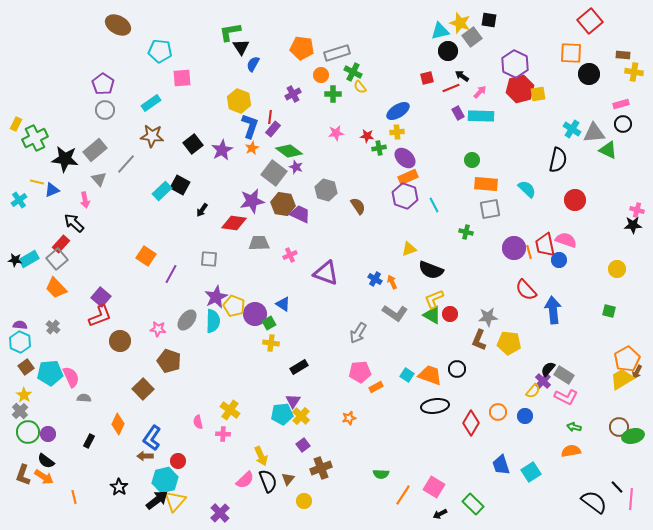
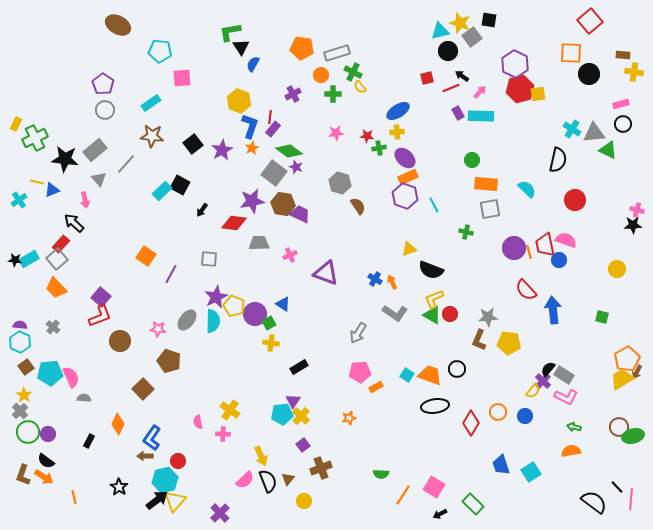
gray hexagon at (326, 190): moved 14 px right, 7 px up
green square at (609, 311): moved 7 px left, 6 px down
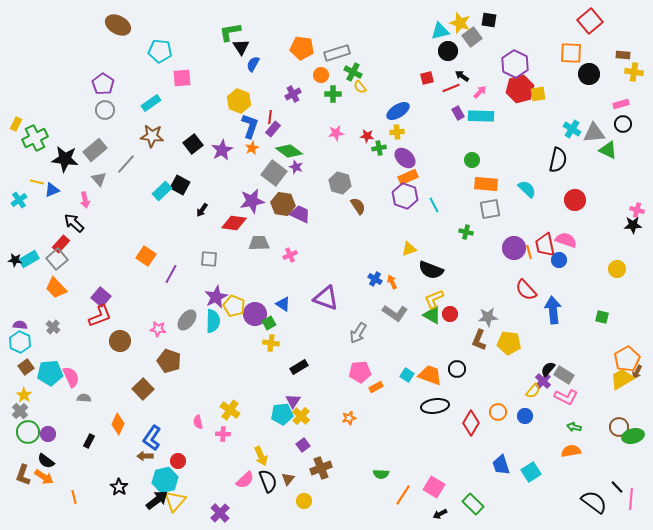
purple triangle at (326, 273): moved 25 px down
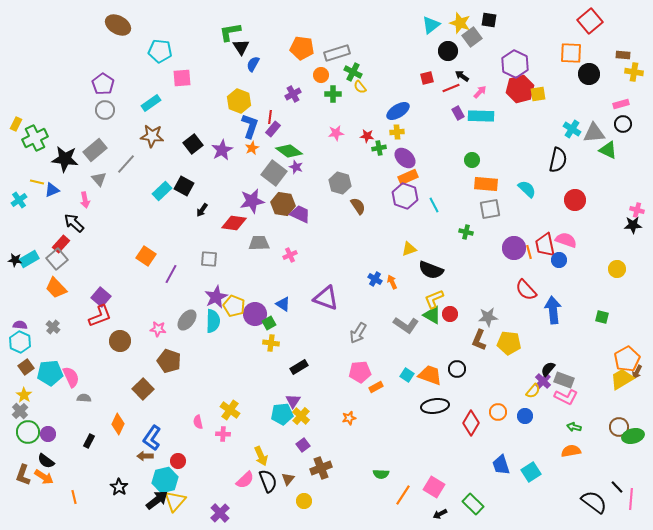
cyan triangle at (440, 31): moved 9 px left, 6 px up; rotated 24 degrees counterclockwise
black square at (180, 185): moved 4 px right, 1 px down
gray L-shape at (395, 313): moved 11 px right, 12 px down
gray rectangle at (564, 375): moved 5 px down; rotated 12 degrees counterclockwise
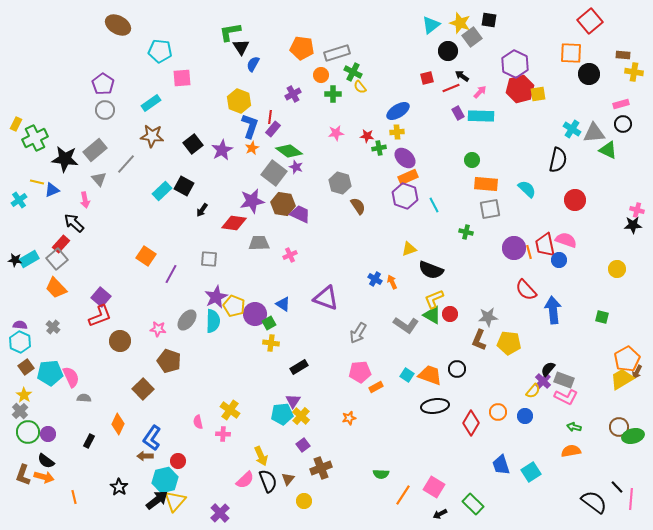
orange arrow at (44, 477): rotated 18 degrees counterclockwise
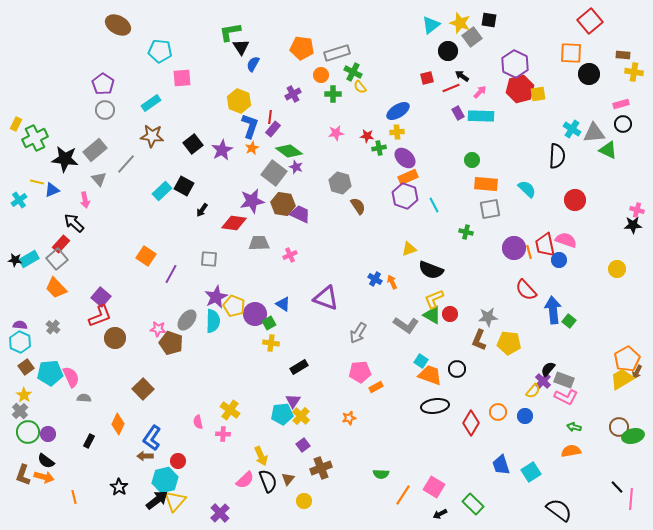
black semicircle at (558, 160): moved 1 px left, 4 px up; rotated 10 degrees counterclockwise
green square at (602, 317): moved 33 px left, 4 px down; rotated 24 degrees clockwise
brown circle at (120, 341): moved 5 px left, 3 px up
brown pentagon at (169, 361): moved 2 px right, 18 px up
cyan square at (407, 375): moved 14 px right, 14 px up
black semicircle at (594, 502): moved 35 px left, 8 px down
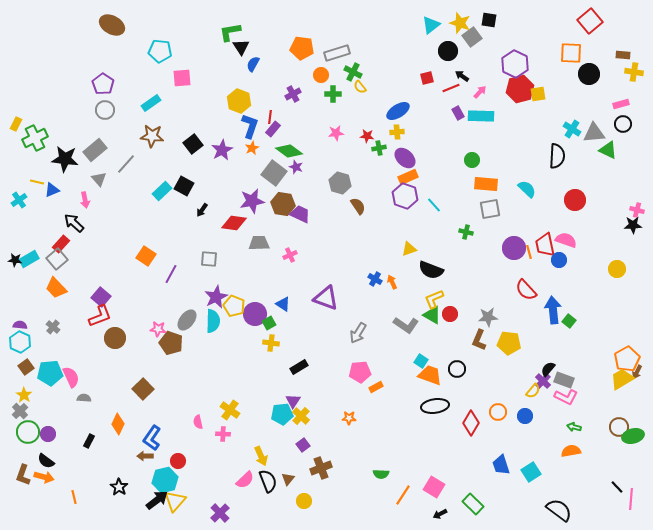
brown ellipse at (118, 25): moved 6 px left
cyan line at (434, 205): rotated 14 degrees counterclockwise
orange star at (349, 418): rotated 16 degrees clockwise
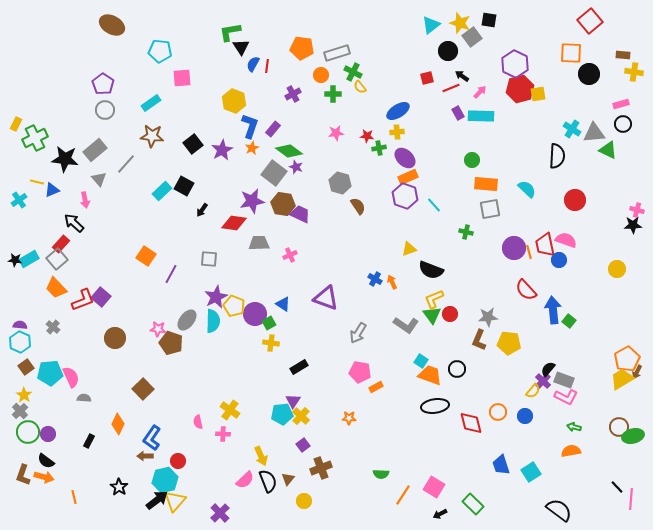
yellow hexagon at (239, 101): moved 5 px left
red line at (270, 117): moved 3 px left, 51 px up
green triangle at (432, 315): rotated 24 degrees clockwise
red L-shape at (100, 316): moved 17 px left, 16 px up
pink pentagon at (360, 372): rotated 15 degrees clockwise
red diamond at (471, 423): rotated 45 degrees counterclockwise
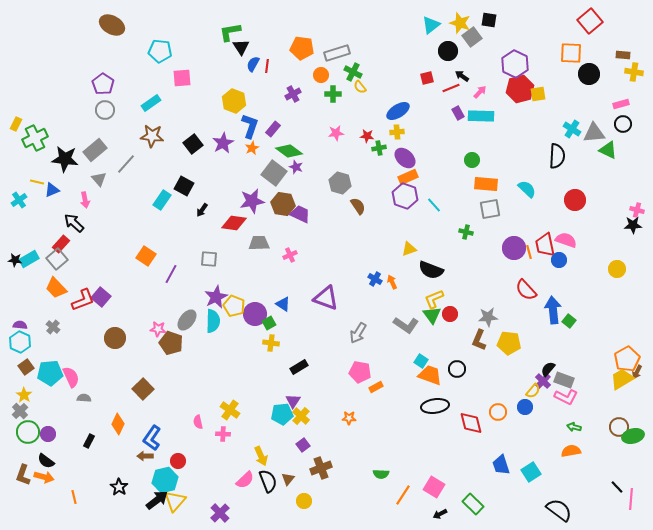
purple star at (222, 150): moved 1 px right, 7 px up
cyan rectangle at (162, 191): moved 9 px down; rotated 12 degrees counterclockwise
blue circle at (525, 416): moved 9 px up
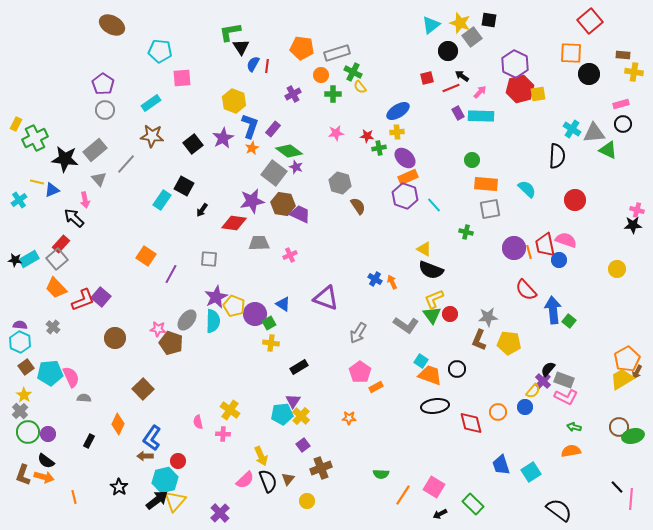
purple star at (223, 143): moved 5 px up
black arrow at (74, 223): moved 5 px up
yellow triangle at (409, 249): moved 15 px right; rotated 49 degrees clockwise
pink pentagon at (360, 372): rotated 25 degrees clockwise
yellow circle at (304, 501): moved 3 px right
